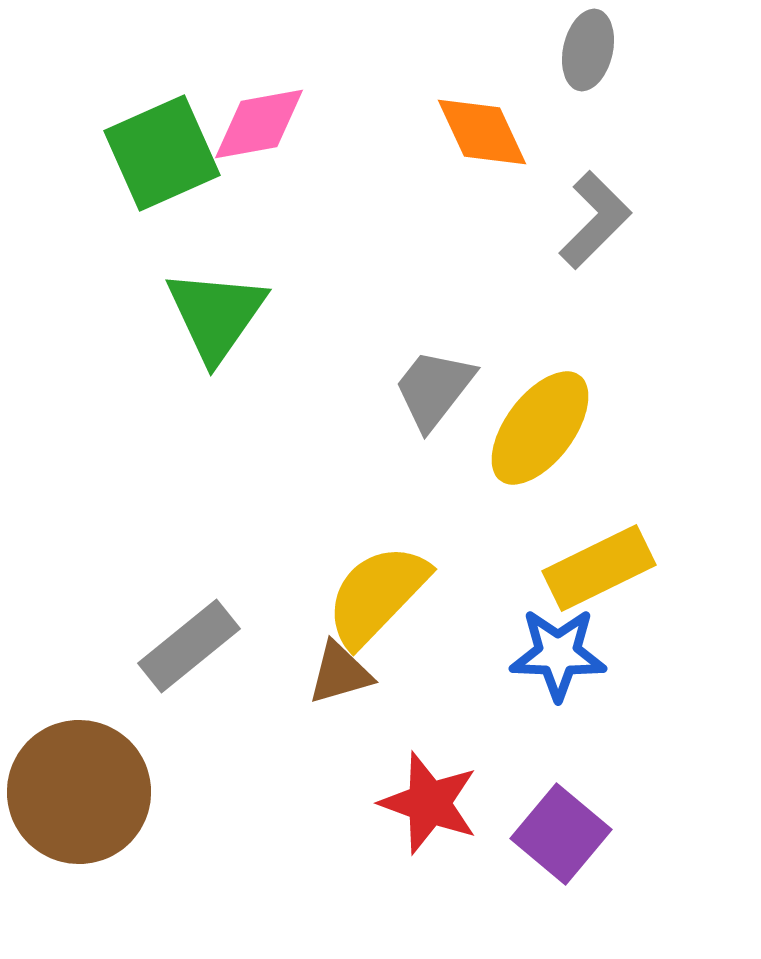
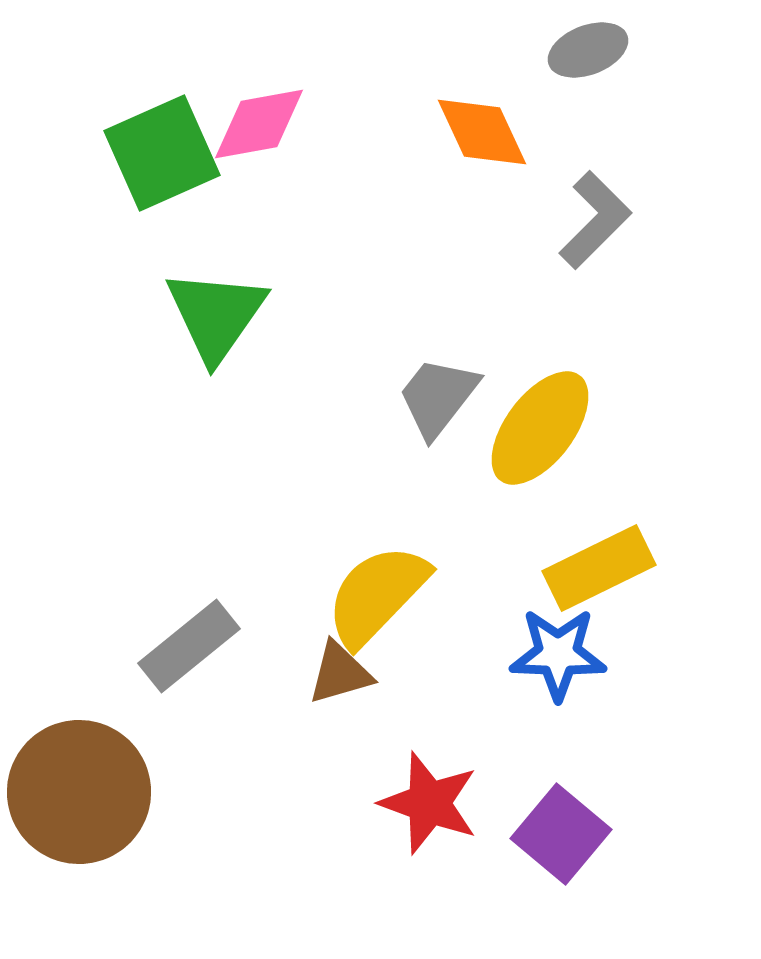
gray ellipse: rotated 56 degrees clockwise
gray trapezoid: moved 4 px right, 8 px down
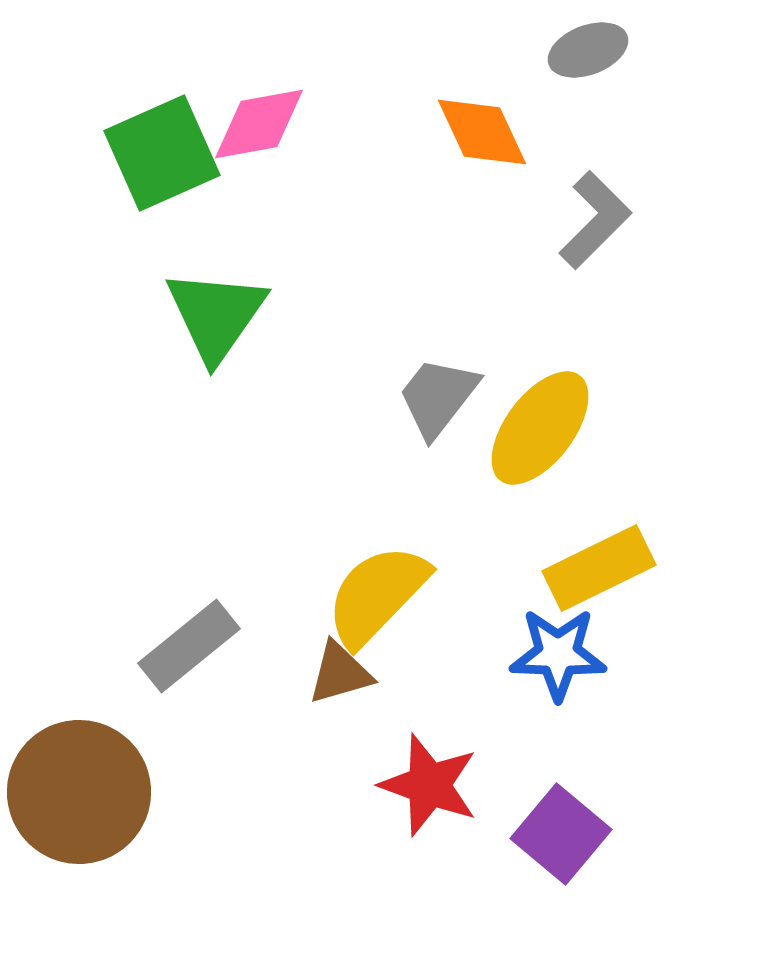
red star: moved 18 px up
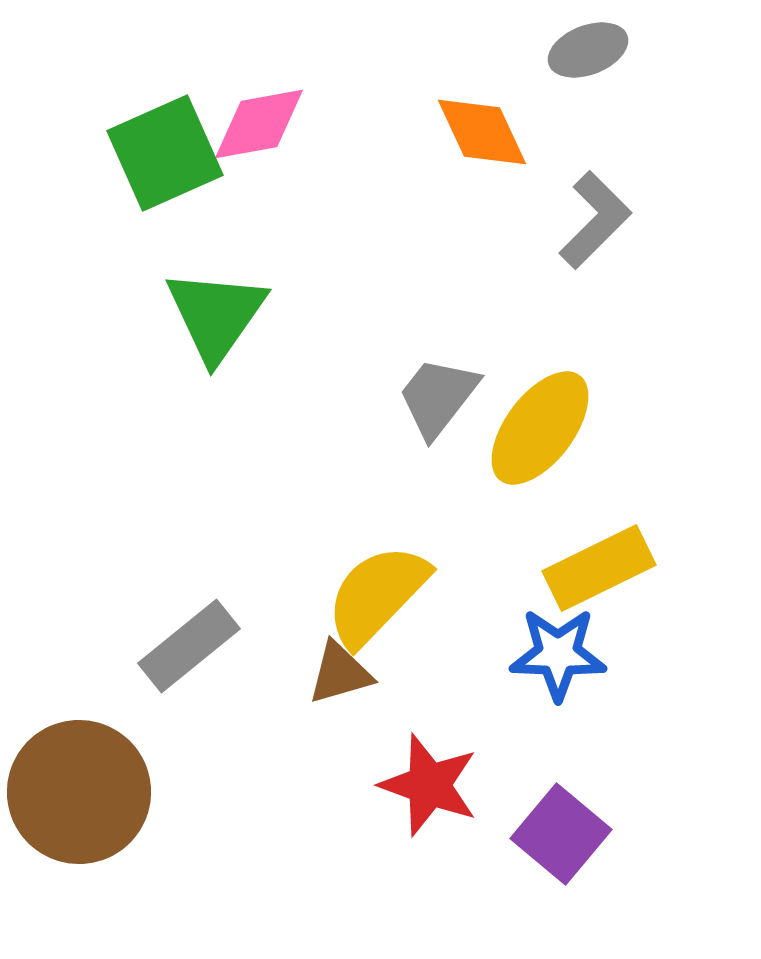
green square: moved 3 px right
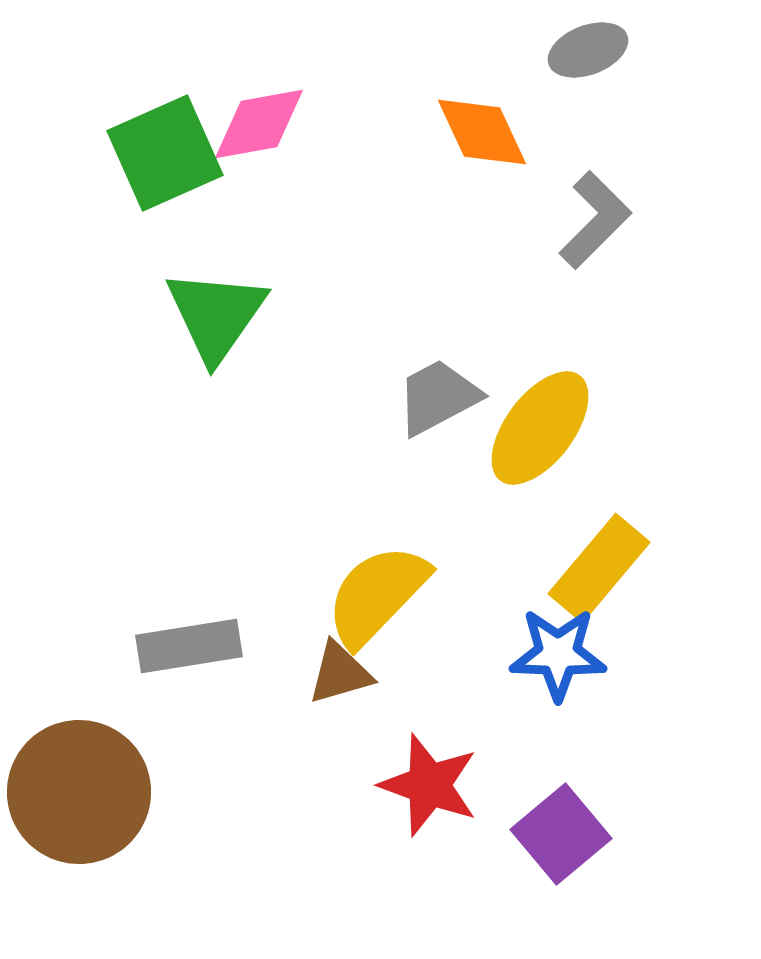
gray trapezoid: rotated 24 degrees clockwise
yellow rectangle: rotated 24 degrees counterclockwise
gray rectangle: rotated 30 degrees clockwise
purple square: rotated 10 degrees clockwise
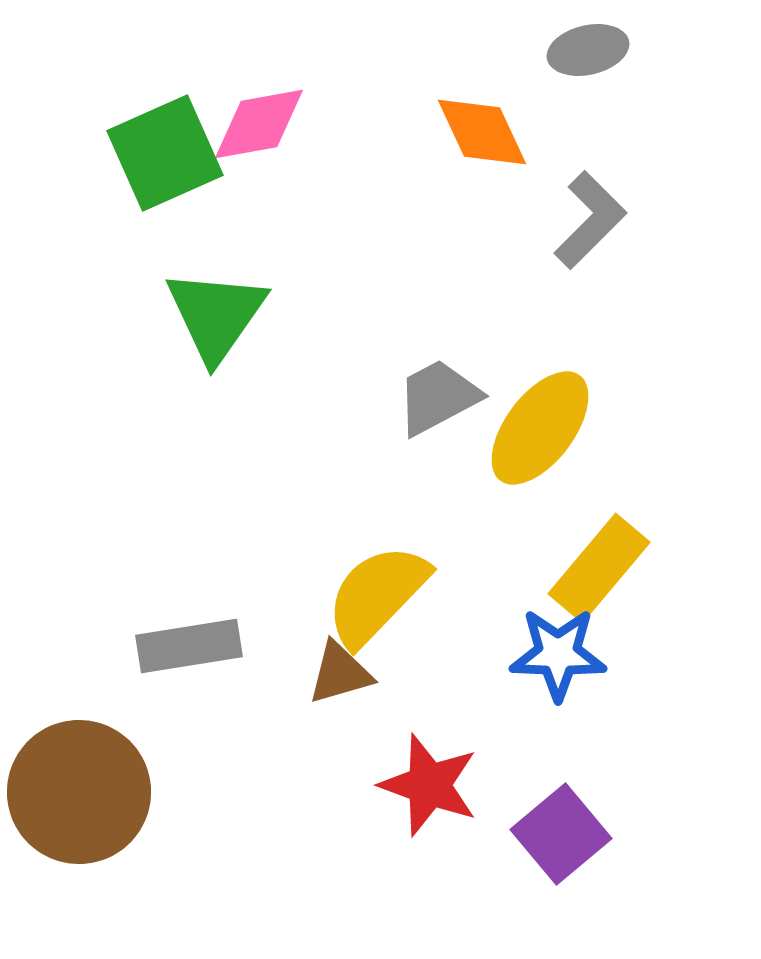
gray ellipse: rotated 8 degrees clockwise
gray L-shape: moved 5 px left
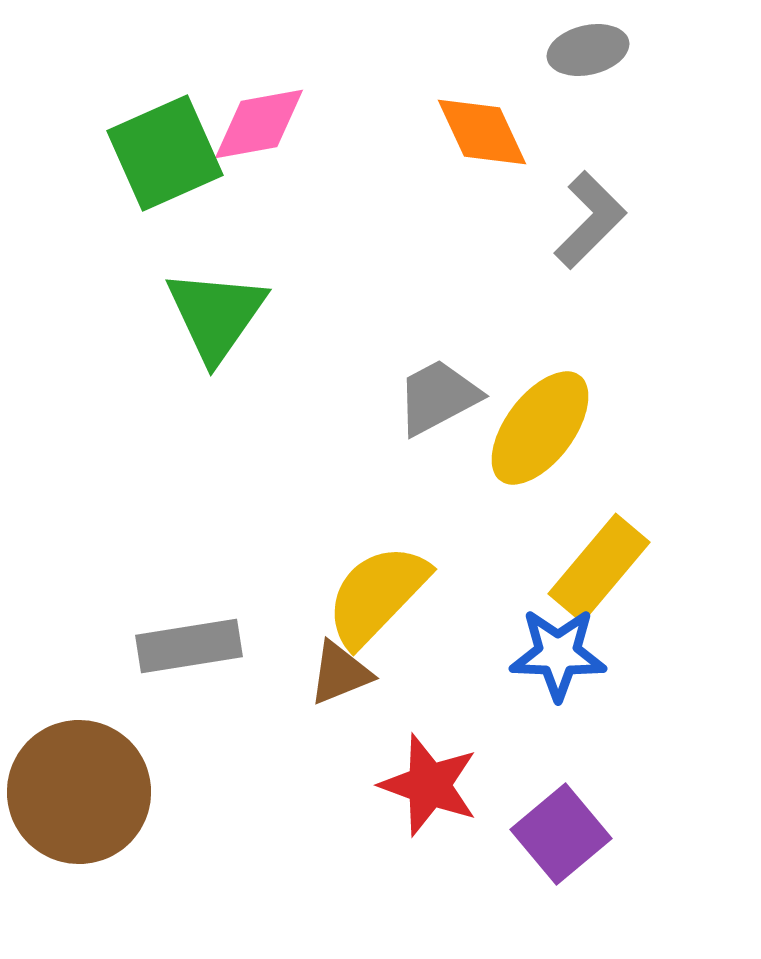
brown triangle: rotated 6 degrees counterclockwise
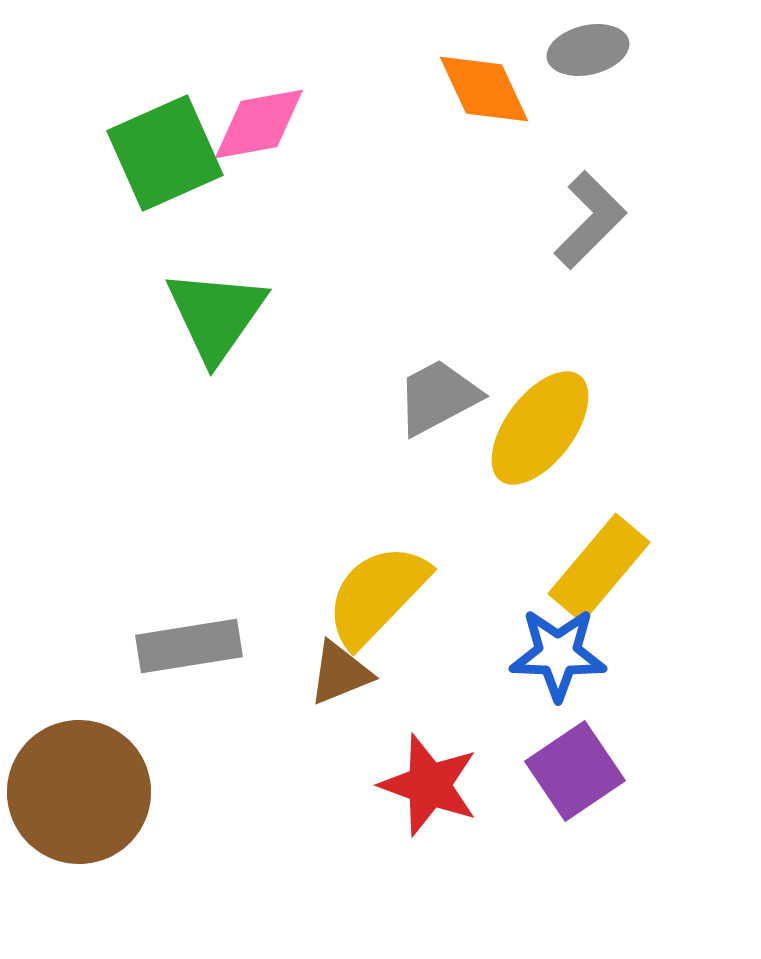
orange diamond: moved 2 px right, 43 px up
purple square: moved 14 px right, 63 px up; rotated 6 degrees clockwise
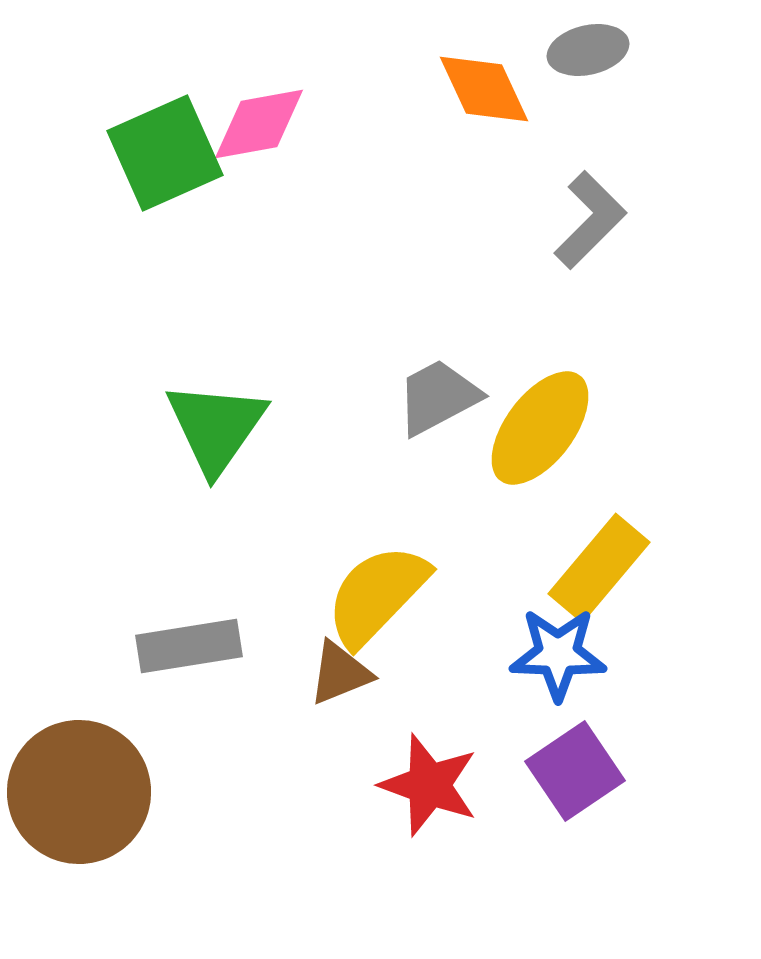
green triangle: moved 112 px down
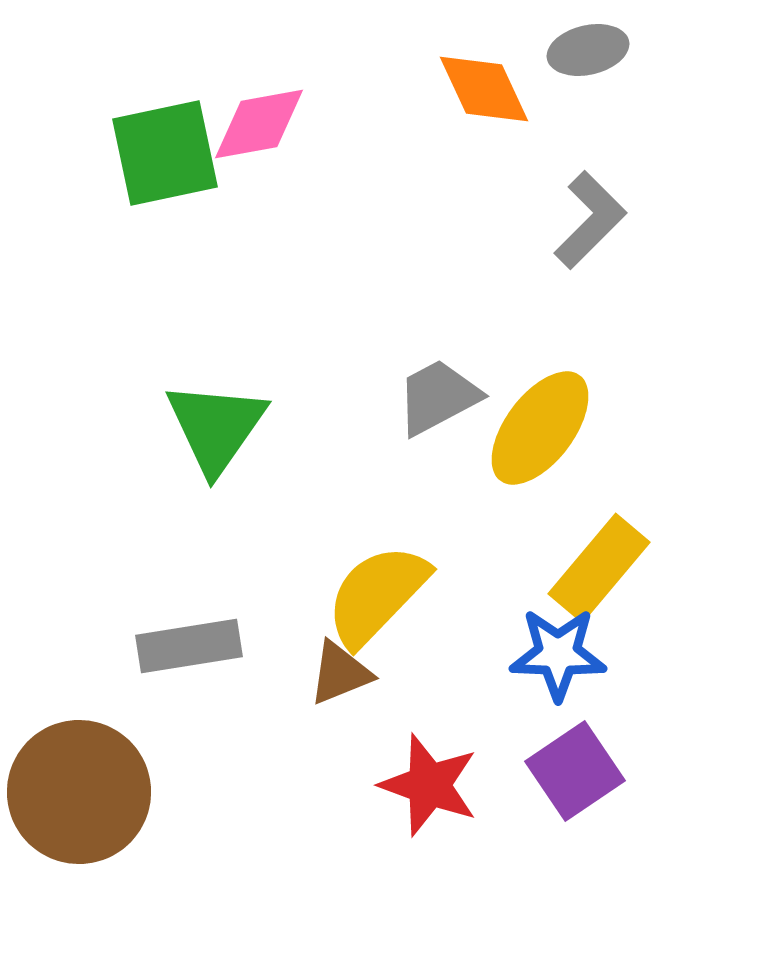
green square: rotated 12 degrees clockwise
